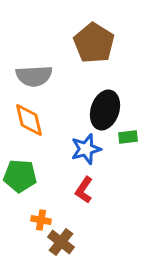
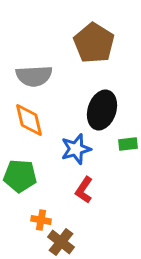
black ellipse: moved 3 px left
green rectangle: moved 7 px down
blue star: moved 10 px left
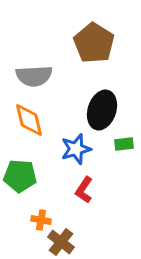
green rectangle: moved 4 px left
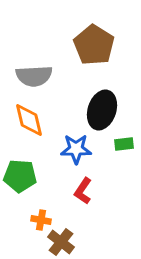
brown pentagon: moved 2 px down
blue star: rotated 16 degrees clockwise
red L-shape: moved 1 px left, 1 px down
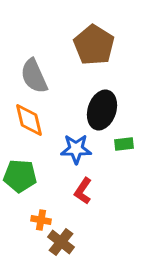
gray semicircle: rotated 69 degrees clockwise
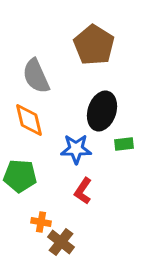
gray semicircle: moved 2 px right
black ellipse: moved 1 px down
orange cross: moved 2 px down
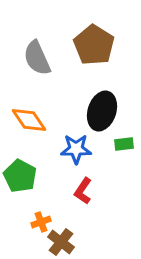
gray semicircle: moved 1 px right, 18 px up
orange diamond: rotated 21 degrees counterclockwise
green pentagon: rotated 24 degrees clockwise
orange cross: rotated 30 degrees counterclockwise
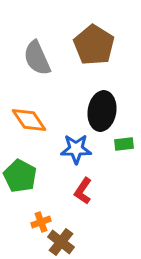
black ellipse: rotated 9 degrees counterclockwise
